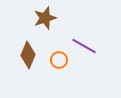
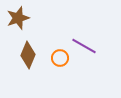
brown star: moved 27 px left
orange circle: moved 1 px right, 2 px up
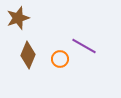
orange circle: moved 1 px down
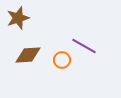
brown diamond: rotated 64 degrees clockwise
orange circle: moved 2 px right, 1 px down
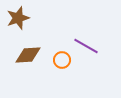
purple line: moved 2 px right
